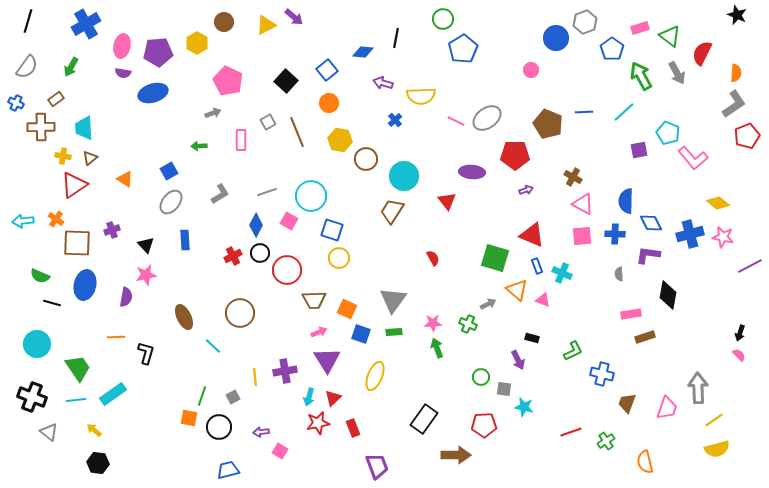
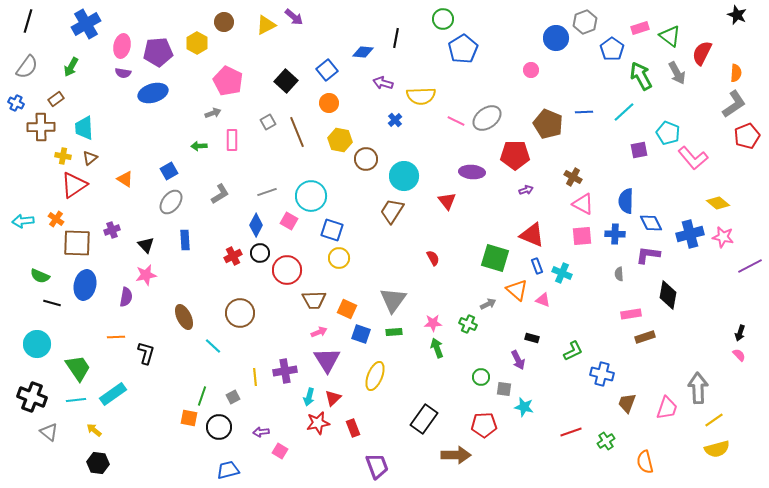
pink rectangle at (241, 140): moved 9 px left
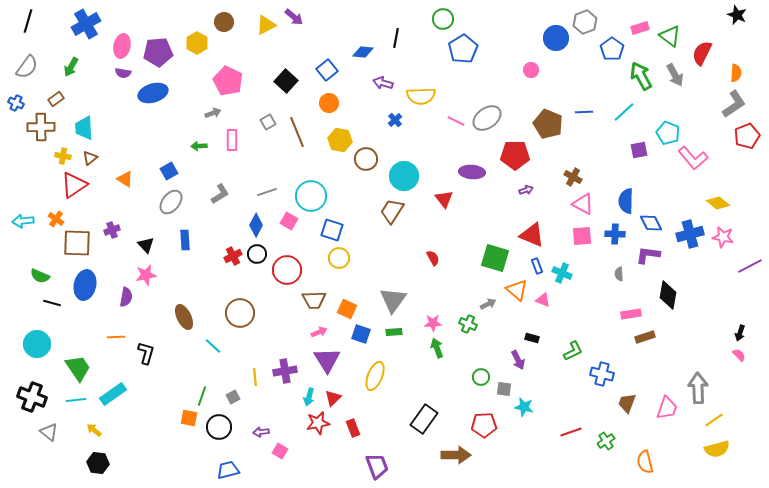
gray arrow at (677, 73): moved 2 px left, 2 px down
red triangle at (447, 201): moved 3 px left, 2 px up
black circle at (260, 253): moved 3 px left, 1 px down
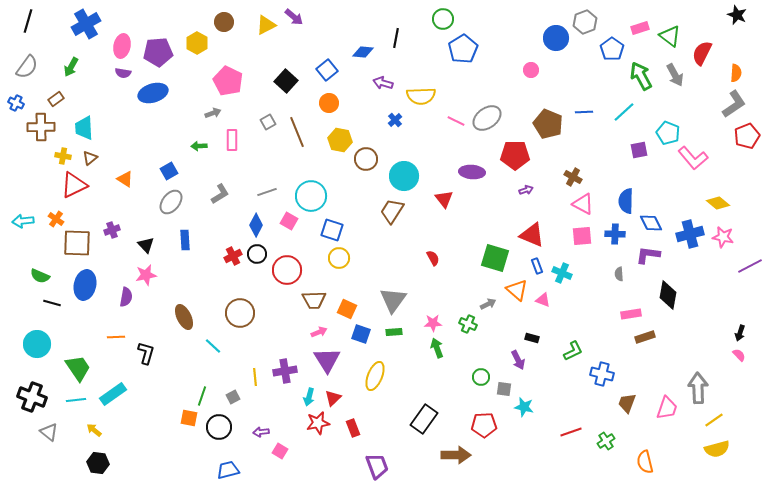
red triangle at (74, 185): rotated 8 degrees clockwise
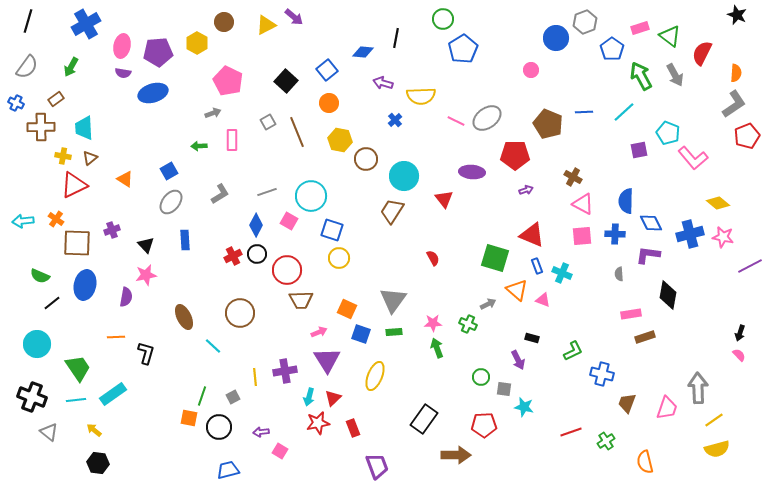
brown trapezoid at (314, 300): moved 13 px left
black line at (52, 303): rotated 54 degrees counterclockwise
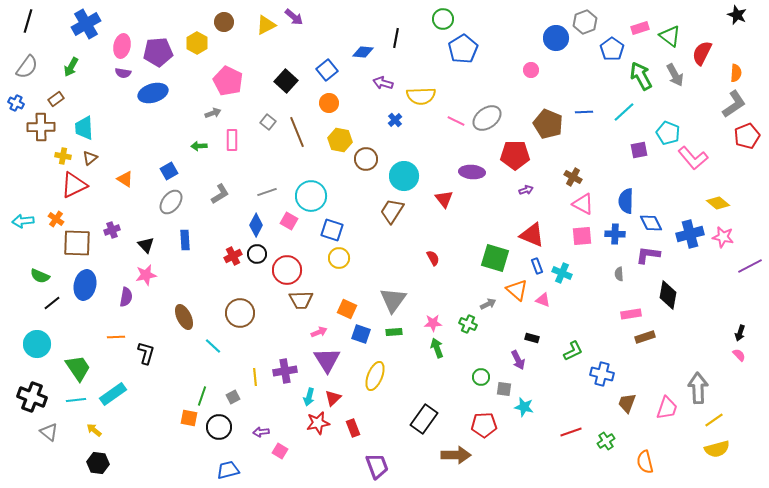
gray square at (268, 122): rotated 21 degrees counterclockwise
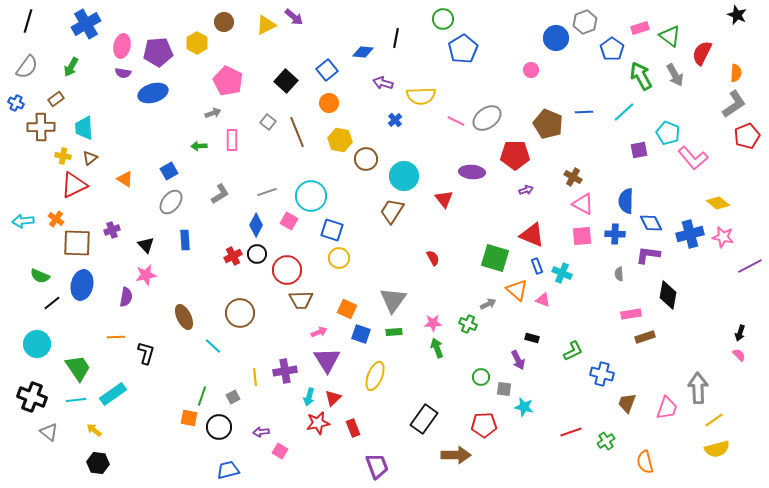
blue ellipse at (85, 285): moved 3 px left
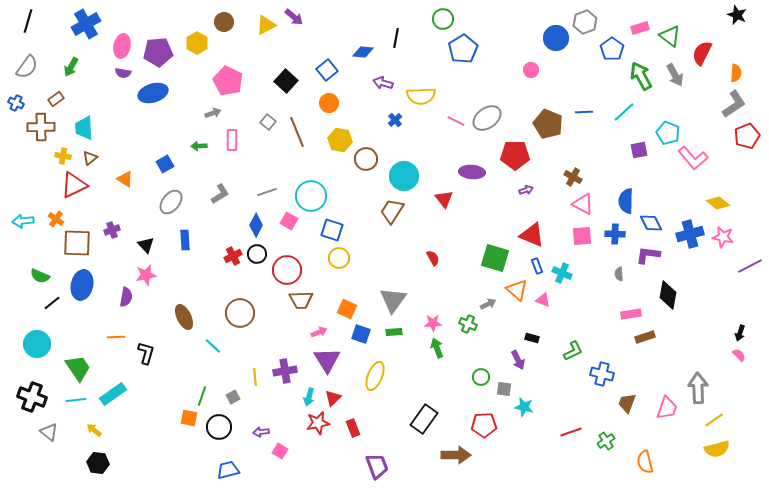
blue square at (169, 171): moved 4 px left, 7 px up
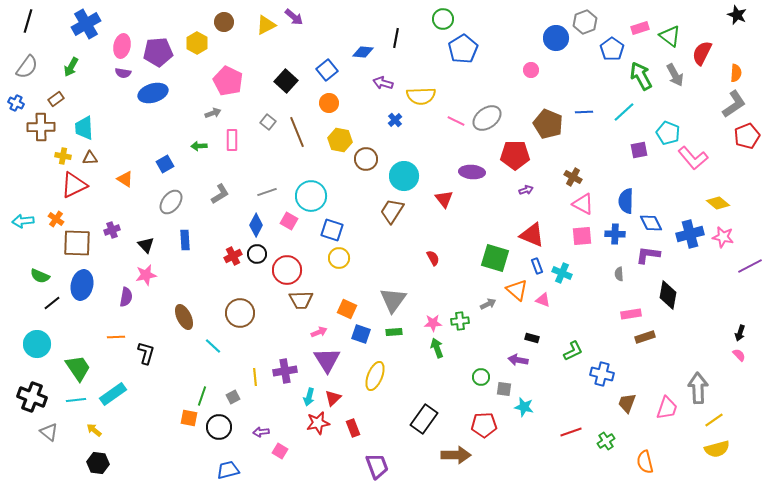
brown triangle at (90, 158): rotated 35 degrees clockwise
green cross at (468, 324): moved 8 px left, 3 px up; rotated 30 degrees counterclockwise
purple arrow at (518, 360): rotated 126 degrees clockwise
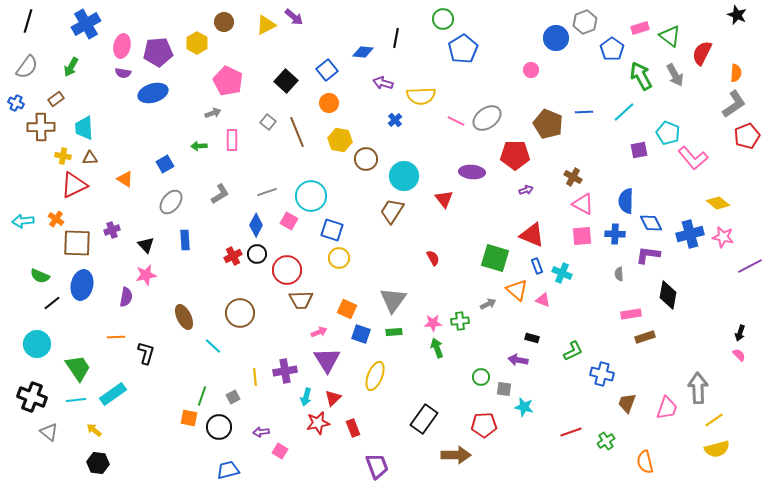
cyan arrow at (309, 397): moved 3 px left
